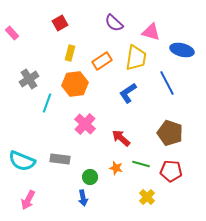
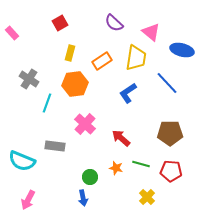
pink triangle: rotated 24 degrees clockwise
gray cross: rotated 24 degrees counterclockwise
blue line: rotated 15 degrees counterclockwise
brown pentagon: rotated 20 degrees counterclockwise
gray rectangle: moved 5 px left, 13 px up
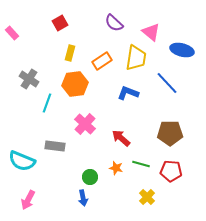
blue L-shape: rotated 55 degrees clockwise
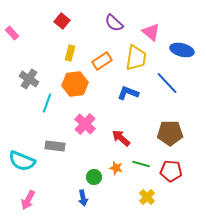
red square: moved 2 px right, 2 px up; rotated 21 degrees counterclockwise
green circle: moved 4 px right
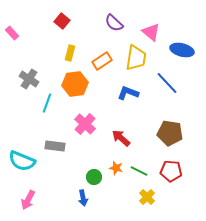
brown pentagon: rotated 10 degrees clockwise
green line: moved 2 px left, 7 px down; rotated 12 degrees clockwise
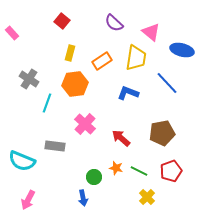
brown pentagon: moved 8 px left; rotated 20 degrees counterclockwise
red pentagon: rotated 25 degrees counterclockwise
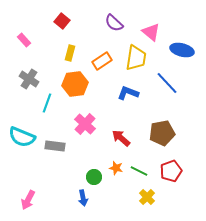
pink rectangle: moved 12 px right, 7 px down
cyan semicircle: moved 24 px up
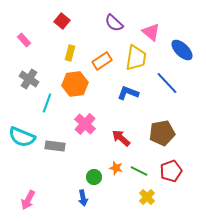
blue ellipse: rotated 30 degrees clockwise
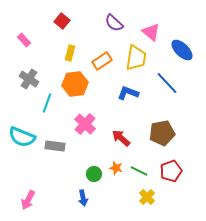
green circle: moved 3 px up
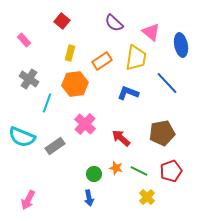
blue ellipse: moved 1 px left, 5 px up; rotated 35 degrees clockwise
gray rectangle: rotated 42 degrees counterclockwise
blue arrow: moved 6 px right
